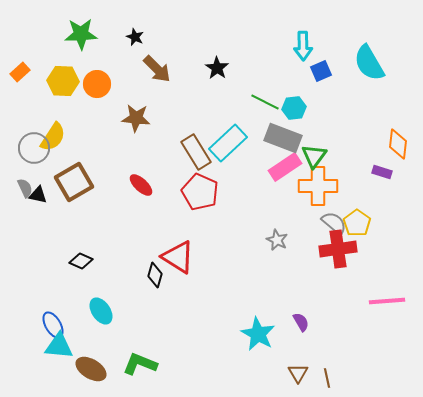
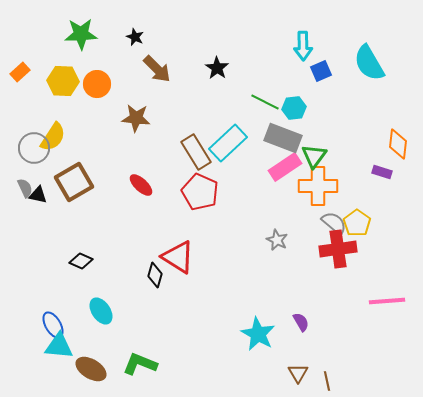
brown line at (327, 378): moved 3 px down
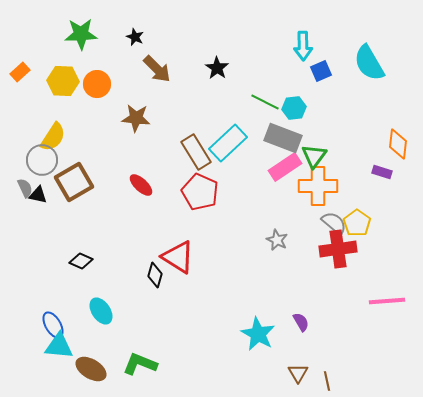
gray circle at (34, 148): moved 8 px right, 12 px down
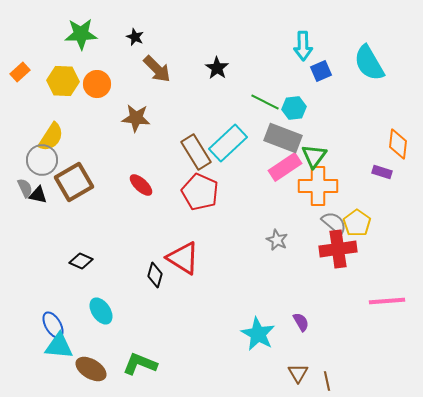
yellow semicircle at (53, 137): moved 2 px left
red triangle at (178, 257): moved 5 px right, 1 px down
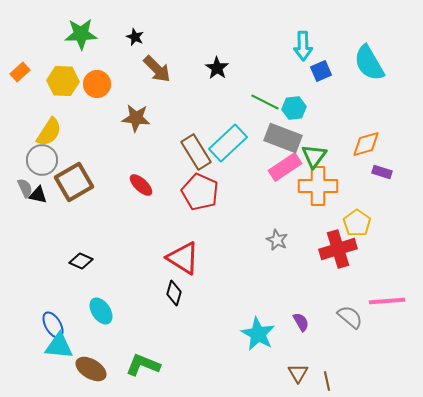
yellow semicircle at (51, 137): moved 2 px left, 5 px up
orange diamond at (398, 144): moved 32 px left; rotated 68 degrees clockwise
gray semicircle at (334, 223): moved 16 px right, 94 px down
red cross at (338, 249): rotated 9 degrees counterclockwise
black diamond at (155, 275): moved 19 px right, 18 px down
green L-shape at (140, 364): moved 3 px right, 1 px down
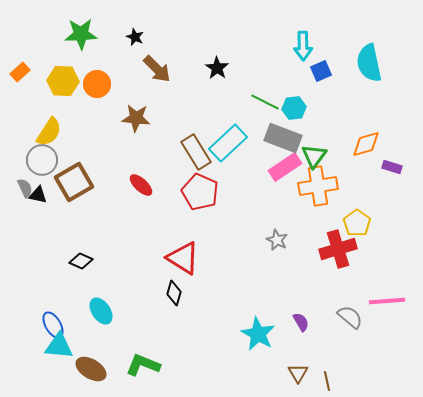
cyan semicircle at (369, 63): rotated 18 degrees clockwise
purple rectangle at (382, 172): moved 10 px right, 5 px up
orange cross at (318, 186): rotated 9 degrees counterclockwise
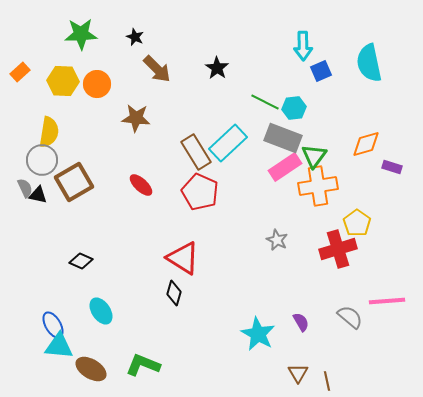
yellow semicircle at (49, 132): rotated 24 degrees counterclockwise
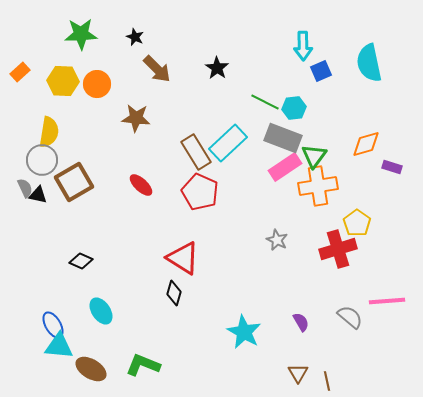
cyan star at (258, 334): moved 14 px left, 2 px up
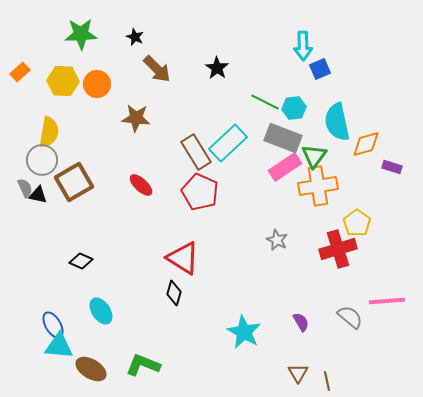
cyan semicircle at (369, 63): moved 32 px left, 59 px down
blue square at (321, 71): moved 1 px left, 2 px up
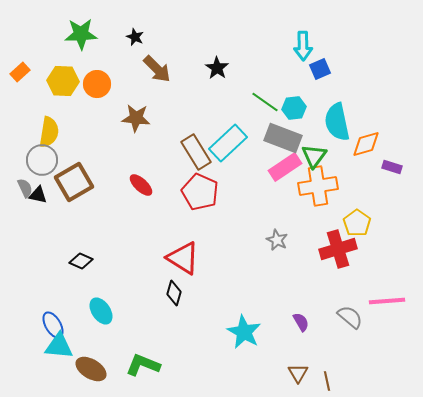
green line at (265, 102): rotated 8 degrees clockwise
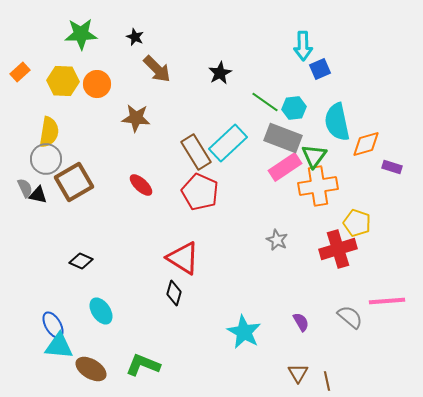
black star at (217, 68): moved 3 px right, 5 px down; rotated 10 degrees clockwise
gray circle at (42, 160): moved 4 px right, 1 px up
yellow pentagon at (357, 223): rotated 16 degrees counterclockwise
